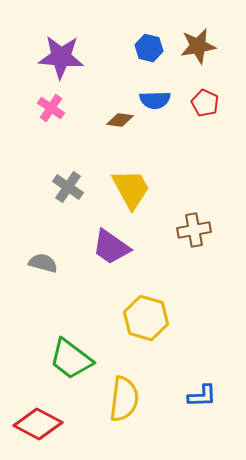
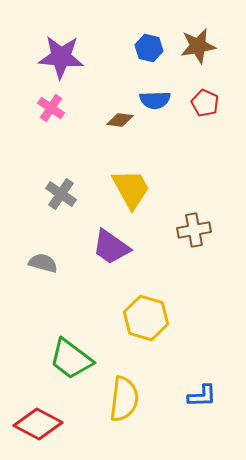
gray cross: moved 7 px left, 7 px down
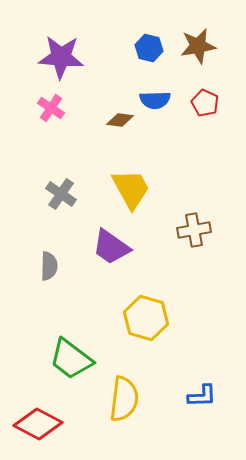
gray semicircle: moved 6 px right, 3 px down; rotated 76 degrees clockwise
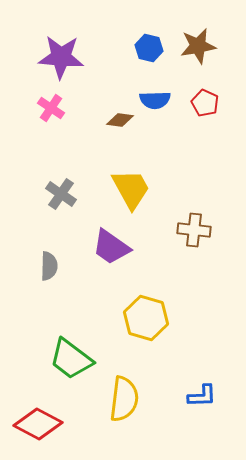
brown cross: rotated 16 degrees clockwise
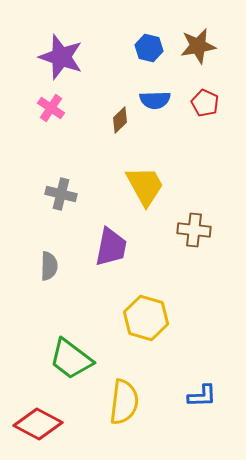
purple star: rotated 15 degrees clockwise
brown diamond: rotated 52 degrees counterclockwise
yellow trapezoid: moved 14 px right, 3 px up
gray cross: rotated 20 degrees counterclockwise
purple trapezoid: rotated 114 degrees counterclockwise
yellow semicircle: moved 3 px down
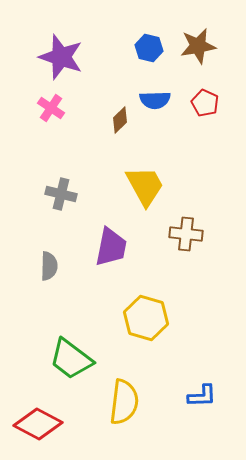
brown cross: moved 8 px left, 4 px down
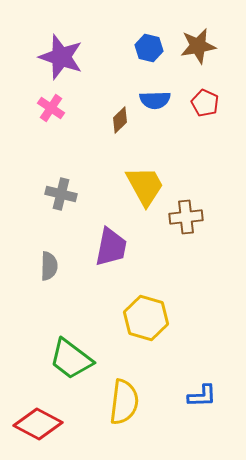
brown cross: moved 17 px up; rotated 12 degrees counterclockwise
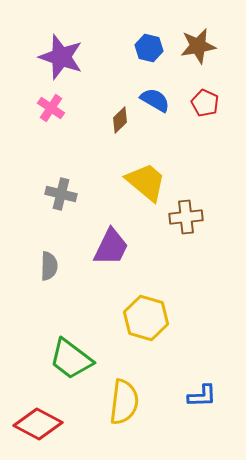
blue semicircle: rotated 148 degrees counterclockwise
yellow trapezoid: moved 1 px right, 4 px up; rotated 21 degrees counterclockwise
purple trapezoid: rotated 15 degrees clockwise
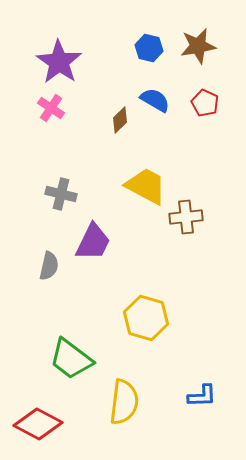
purple star: moved 2 px left, 5 px down; rotated 15 degrees clockwise
yellow trapezoid: moved 4 px down; rotated 12 degrees counterclockwise
purple trapezoid: moved 18 px left, 5 px up
gray semicircle: rotated 12 degrees clockwise
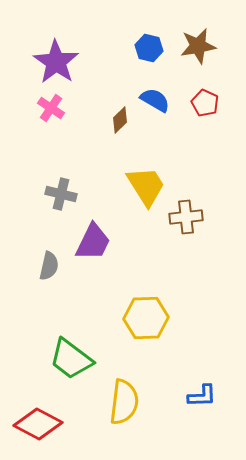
purple star: moved 3 px left
yellow trapezoid: rotated 30 degrees clockwise
yellow hexagon: rotated 18 degrees counterclockwise
